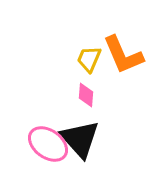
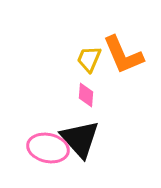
pink ellipse: moved 4 px down; rotated 24 degrees counterclockwise
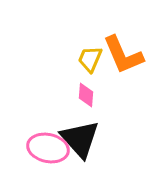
yellow trapezoid: moved 1 px right
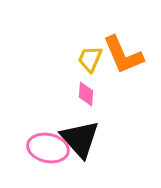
pink diamond: moved 1 px up
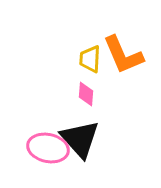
yellow trapezoid: rotated 20 degrees counterclockwise
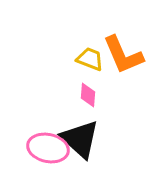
yellow trapezoid: rotated 108 degrees clockwise
pink diamond: moved 2 px right, 1 px down
black triangle: rotated 6 degrees counterclockwise
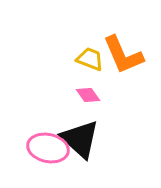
pink diamond: rotated 40 degrees counterclockwise
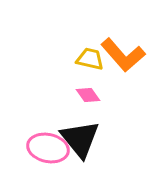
orange L-shape: rotated 18 degrees counterclockwise
yellow trapezoid: rotated 8 degrees counterclockwise
black triangle: rotated 9 degrees clockwise
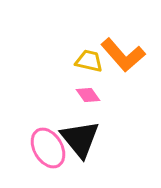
yellow trapezoid: moved 1 px left, 2 px down
pink ellipse: rotated 48 degrees clockwise
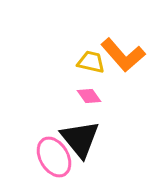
yellow trapezoid: moved 2 px right, 1 px down
pink diamond: moved 1 px right, 1 px down
pink ellipse: moved 6 px right, 9 px down
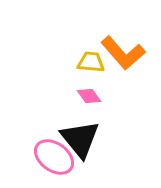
orange L-shape: moved 2 px up
yellow trapezoid: rotated 8 degrees counterclockwise
pink ellipse: rotated 24 degrees counterclockwise
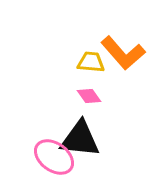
black triangle: rotated 45 degrees counterclockwise
